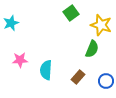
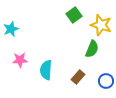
green square: moved 3 px right, 2 px down
cyan star: moved 6 px down
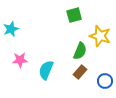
green square: rotated 21 degrees clockwise
yellow star: moved 1 px left, 11 px down
green semicircle: moved 12 px left, 2 px down
cyan semicircle: rotated 18 degrees clockwise
brown rectangle: moved 2 px right, 5 px up
blue circle: moved 1 px left
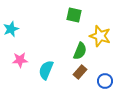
green square: rotated 28 degrees clockwise
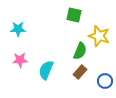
cyan star: moved 7 px right; rotated 21 degrees clockwise
yellow star: moved 1 px left
